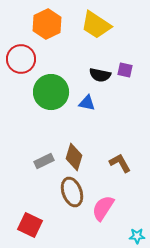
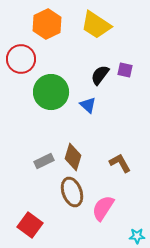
black semicircle: rotated 115 degrees clockwise
blue triangle: moved 1 px right, 2 px down; rotated 30 degrees clockwise
brown diamond: moved 1 px left
red square: rotated 10 degrees clockwise
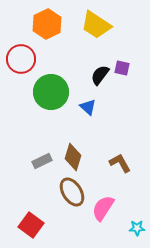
purple square: moved 3 px left, 2 px up
blue triangle: moved 2 px down
gray rectangle: moved 2 px left
brown ellipse: rotated 12 degrees counterclockwise
red square: moved 1 px right
cyan star: moved 8 px up
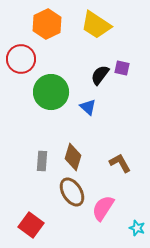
gray rectangle: rotated 60 degrees counterclockwise
cyan star: rotated 21 degrees clockwise
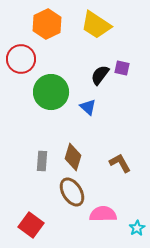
pink semicircle: moved 6 px down; rotated 56 degrees clockwise
cyan star: rotated 21 degrees clockwise
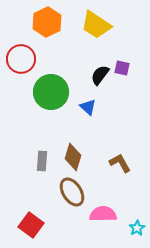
orange hexagon: moved 2 px up
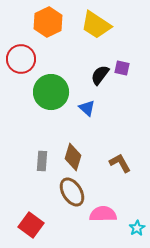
orange hexagon: moved 1 px right
blue triangle: moved 1 px left, 1 px down
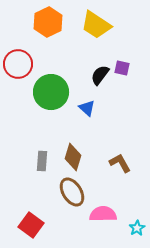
red circle: moved 3 px left, 5 px down
